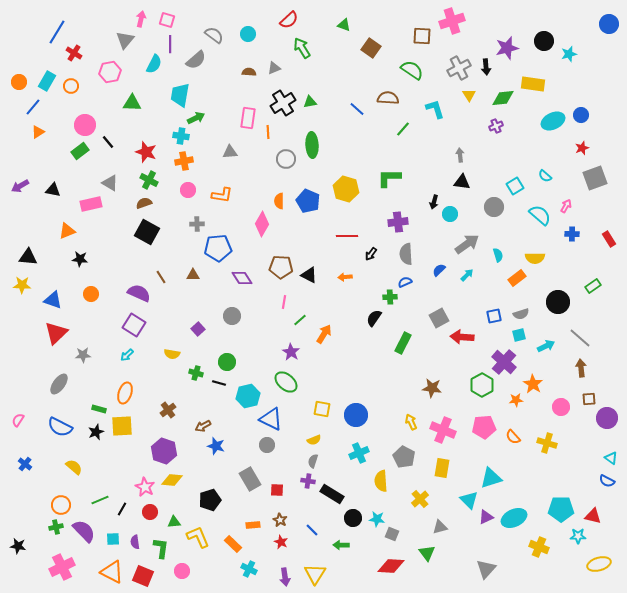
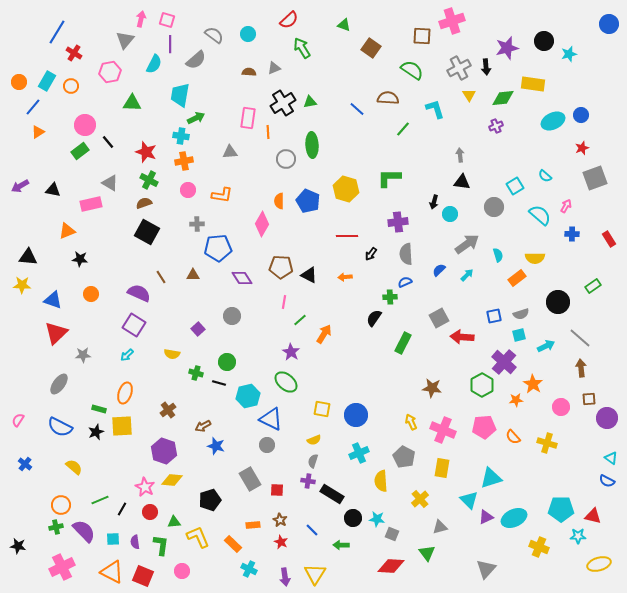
green L-shape at (161, 548): moved 3 px up
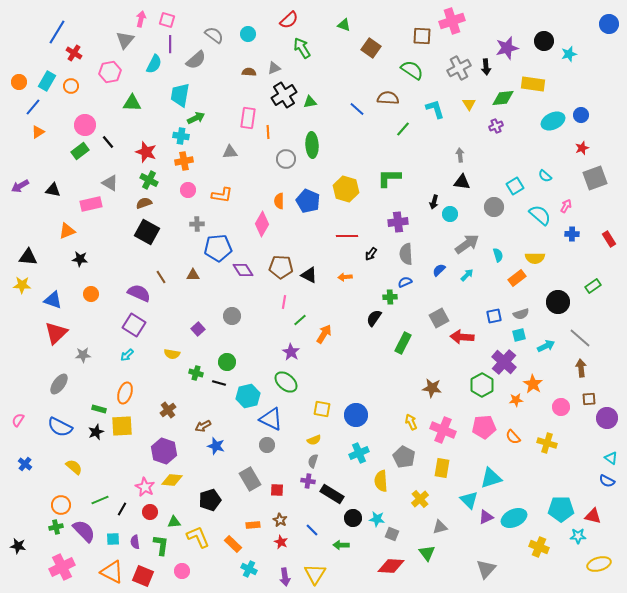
yellow triangle at (469, 95): moved 9 px down
black cross at (283, 103): moved 1 px right, 8 px up
purple diamond at (242, 278): moved 1 px right, 8 px up
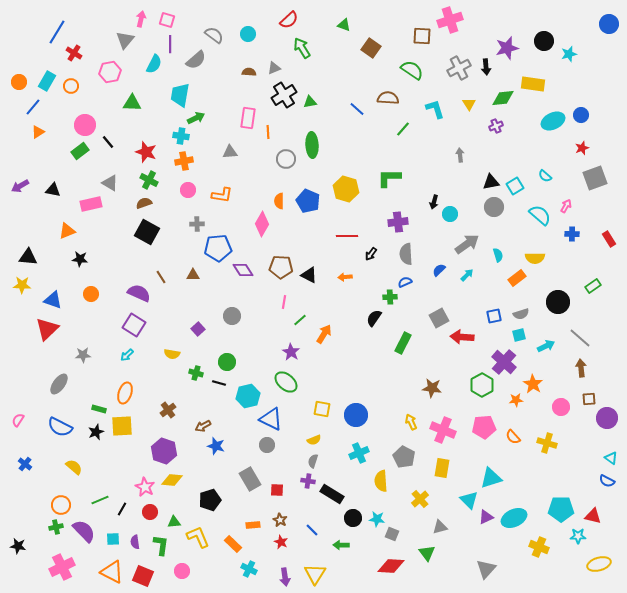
pink cross at (452, 21): moved 2 px left, 1 px up
black triangle at (462, 182): moved 29 px right; rotated 18 degrees counterclockwise
red triangle at (56, 333): moved 9 px left, 4 px up
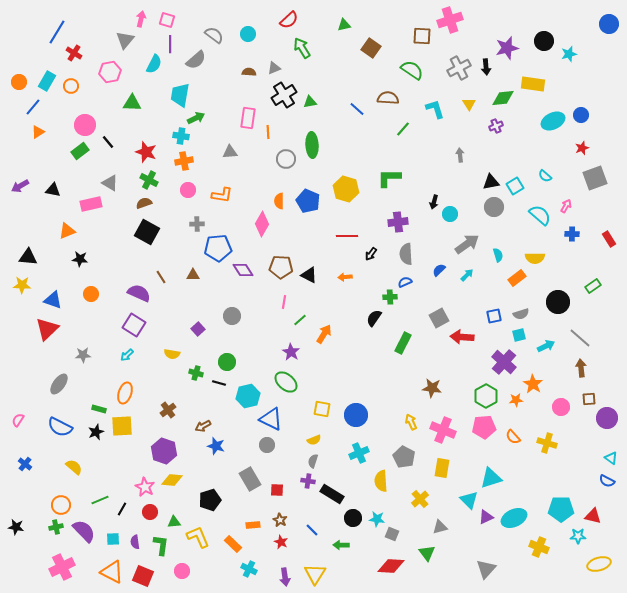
green triangle at (344, 25): rotated 32 degrees counterclockwise
green hexagon at (482, 385): moved 4 px right, 11 px down
black star at (18, 546): moved 2 px left, 19 px up
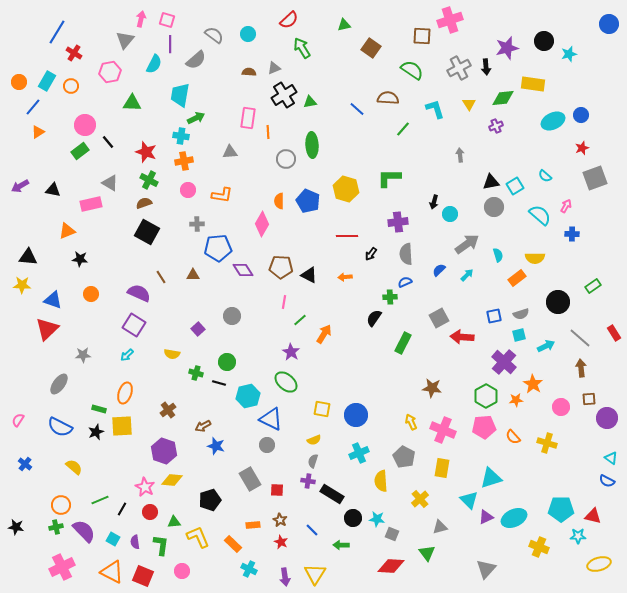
red rectangle at (609, 239): moved 5 px right, 94 px down
cyan square at (113, 539): rotated 32 degrees clockwise
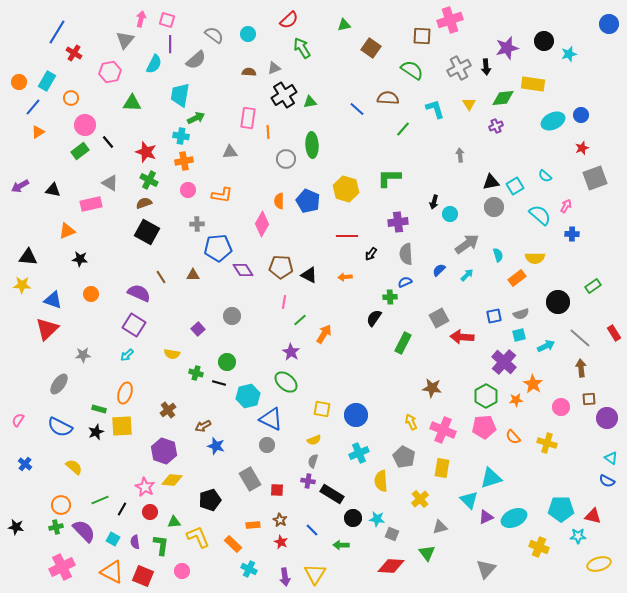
orange circle at (71, 86): moved 12 px down
